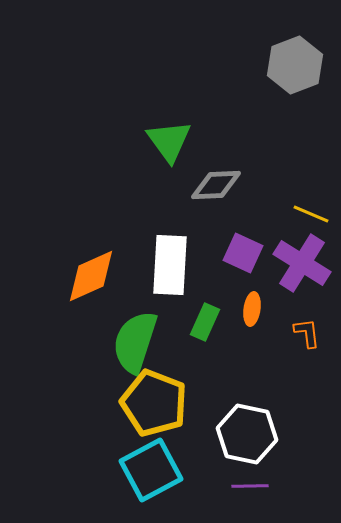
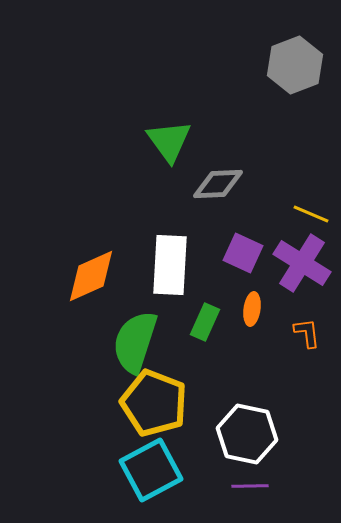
gray diamond: moved 2 px right, 1 px up
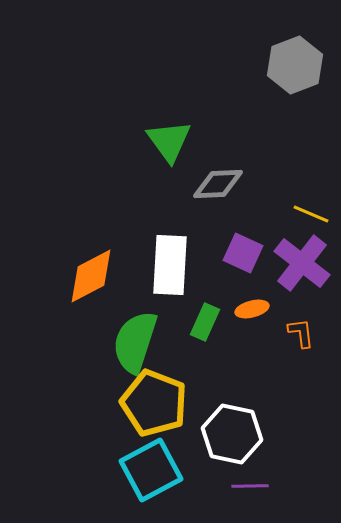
purple cross: rotated 6 degrees clockwise
orange diamond: rotated 4 degrees counterclockwise
orange ellipse: rotated 68 degrees clockwise
orange L-shape: moved 6 px left
white hexagon: moved 15 px left
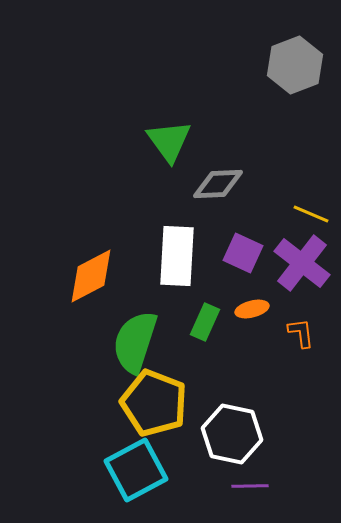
white rectangle: moved 7 px right, 9 px up
cyan square: moved 15 px left
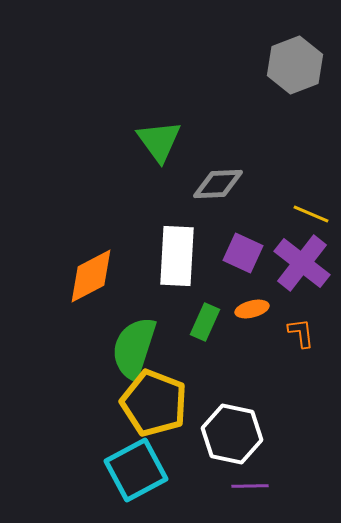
green triangle: moved 10 px left
green semicircle: moved 1 px left, 6 px down
